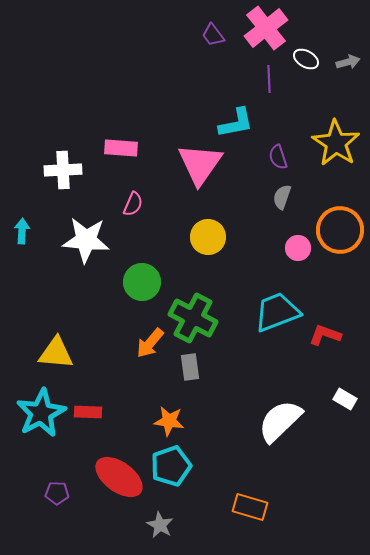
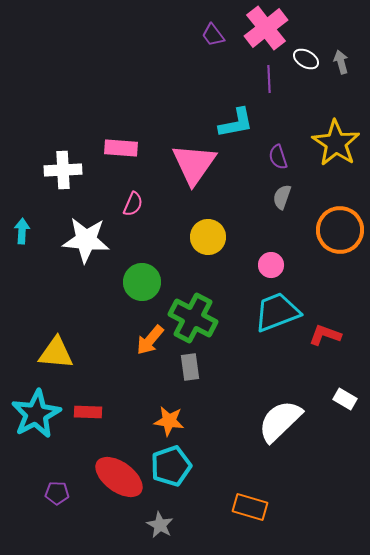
gray arrow: moved 7 px left; rotated 90 degrees counterclockwise
pink triangle: moved 6 px left
pink circle: moved 27 px left, 17 px down
orange arrow: moved 3 px up
cyan star: moved 5 px left, 1 px down
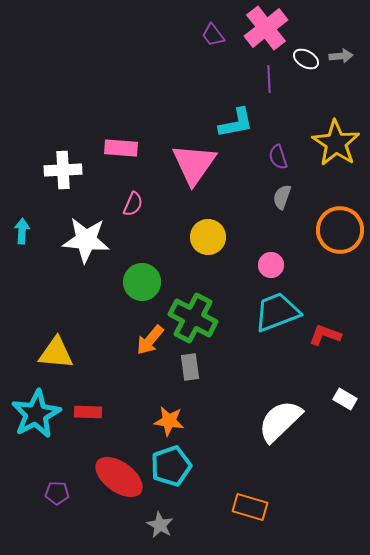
gray arrow: moved 6 px up; rotated 100 degrees clockwise
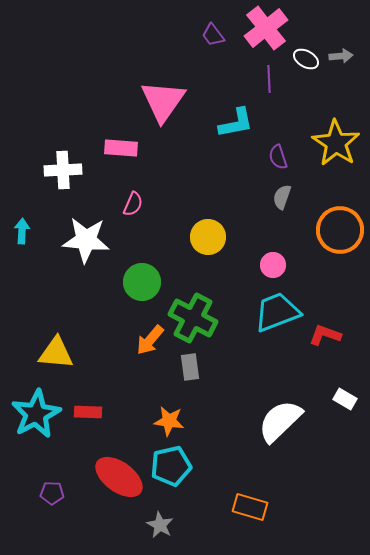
pink triangle: moved 31 px left, 63 px up
pink circle: moved 2 px right
cyan pentagon: rotated 6 degrees clockwise
purple pentagon: moved 5 px left
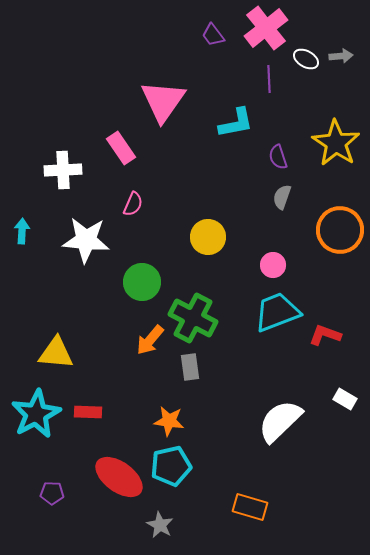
pink rectangle: rotated 52 degrees clockwise
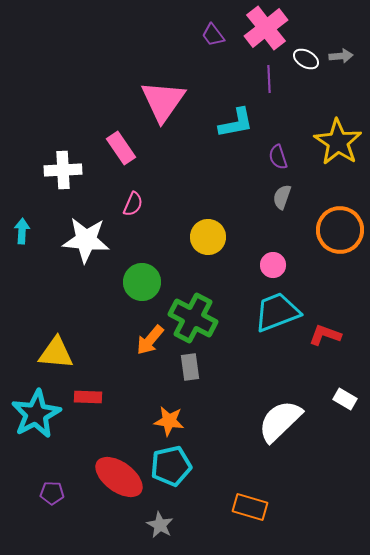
yellow star: moved 2 px right, 1 px up
red rectangle: moved 15 px up
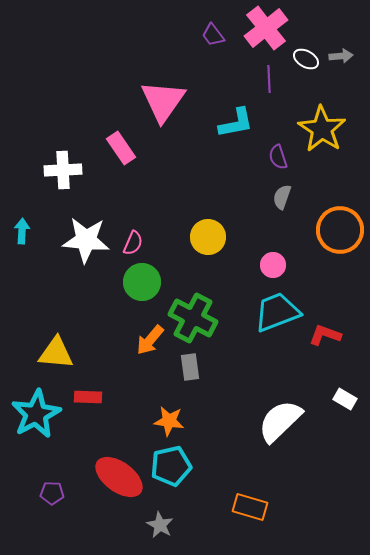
yellow star: moved 16 px left, 13 px up
pink semicircle: moved 39 px down
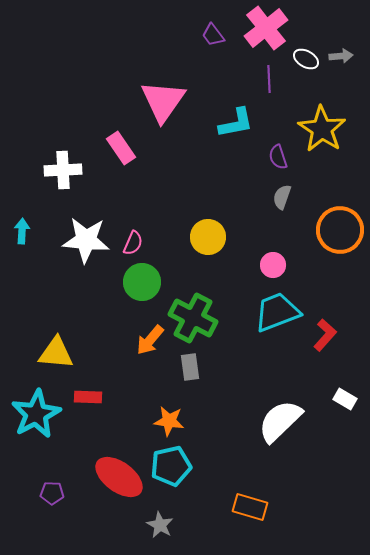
red L-shape: rotated 112 degrees clockwise
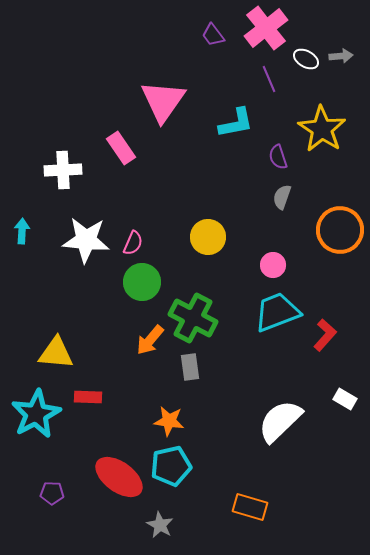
purple line: rotated 20 degrees counterclockwise
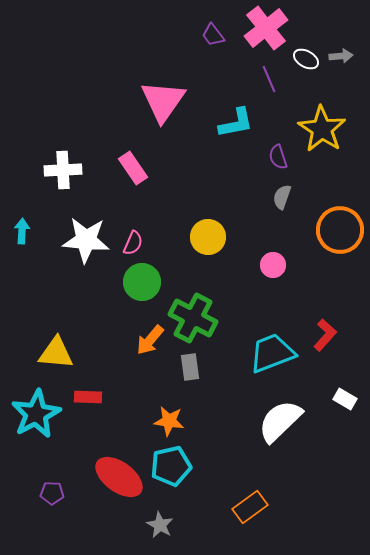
pink rectangle: moved 12 px right, 20 px down
cyan trapezoid: moved 5 px left, 41 px down
orange rectangle: rotated 52 degrees counterclockwise
